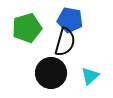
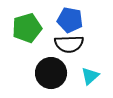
black semicircle: moved 4 px right, 2 px down; rotated 72 degrees clockwise
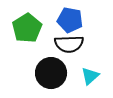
green pentagon: rotated 16 degrees counterclockwise
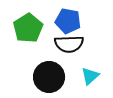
blue pentagon: moved 2 px left, 1 px down
green pentagon: moved 1 px right
black circle: moved 2 px left, 4 px down
